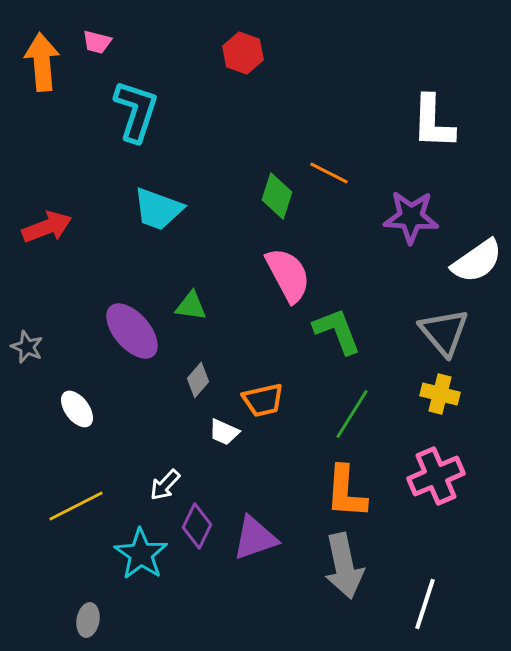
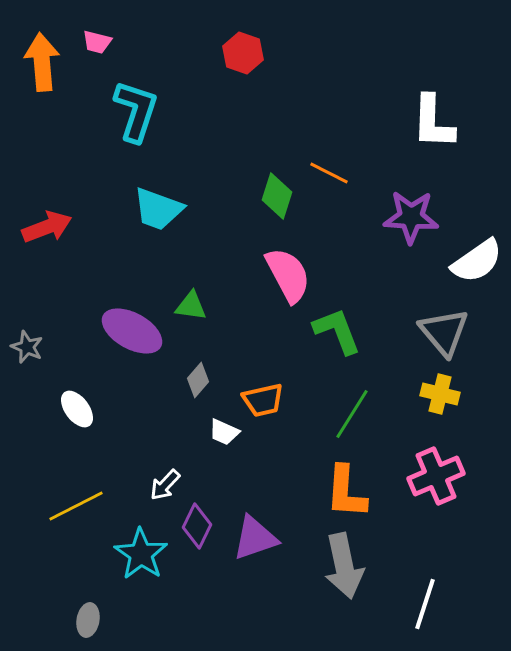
purple ellipse: rotated 20 degrees counterclockwise
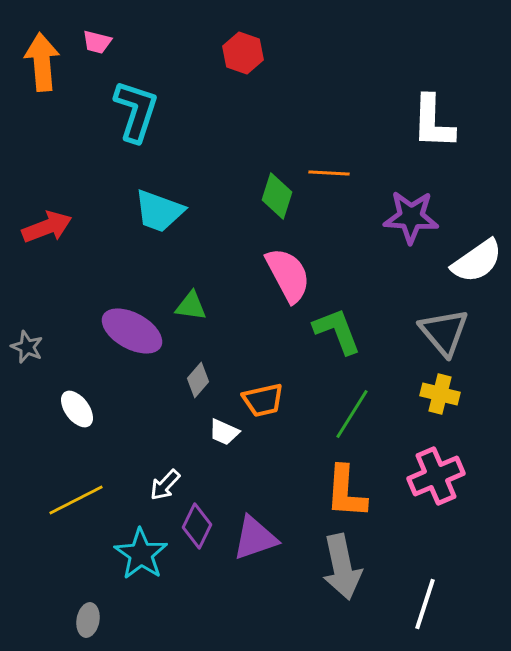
orange line: rotated 24 degrees counterclockwise
cyan trapezoid: moved 1 px right, 2 px down
yellow line: moved 6 px up
gray arrow: moved 2 px left, 1 px down
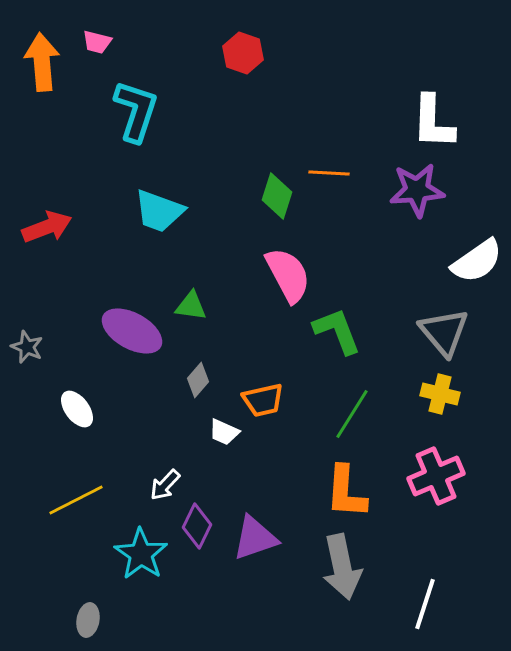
purple star: moved 6 px right, 27 px up; rotated 8 degrees counterclockwise
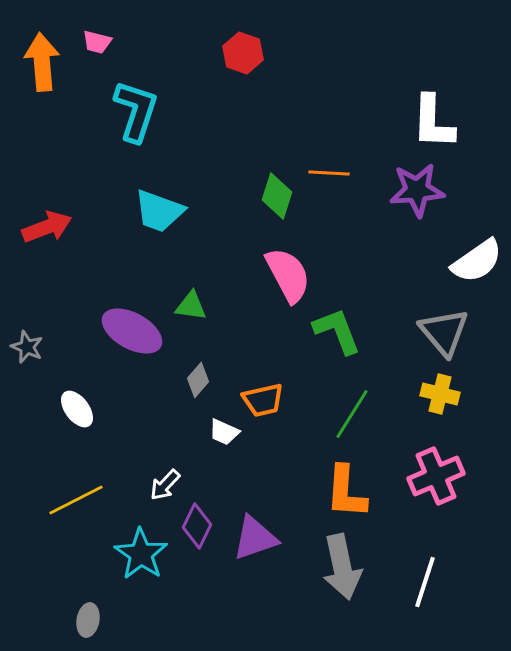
white line: moved 22 px up
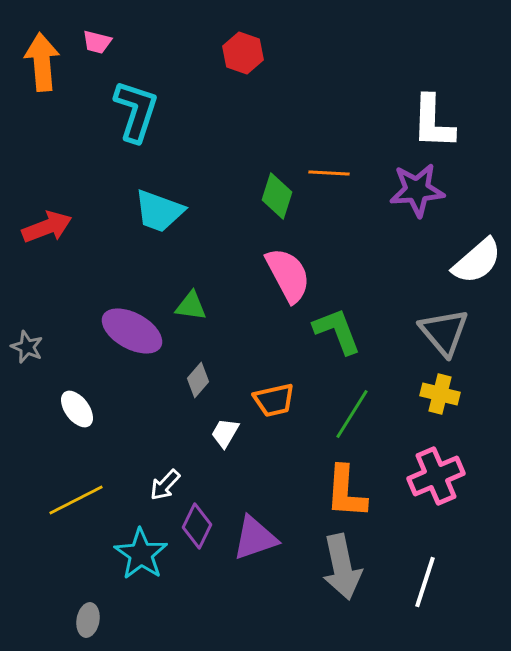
white semicircle: rotated 6 degrees counterclockwise
orange trapezoid: moved 11 px right
white trapezoid: moved 1 px right, 1 px down; rotated 96 degrees clockwise
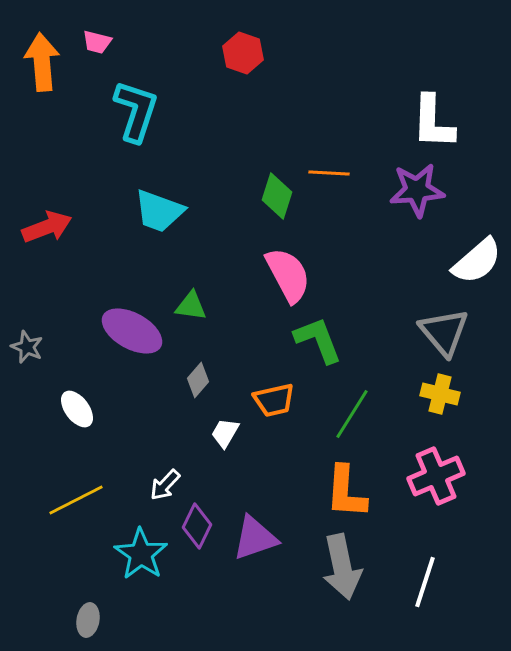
green L-shape: moved 19 px left, 9 px down
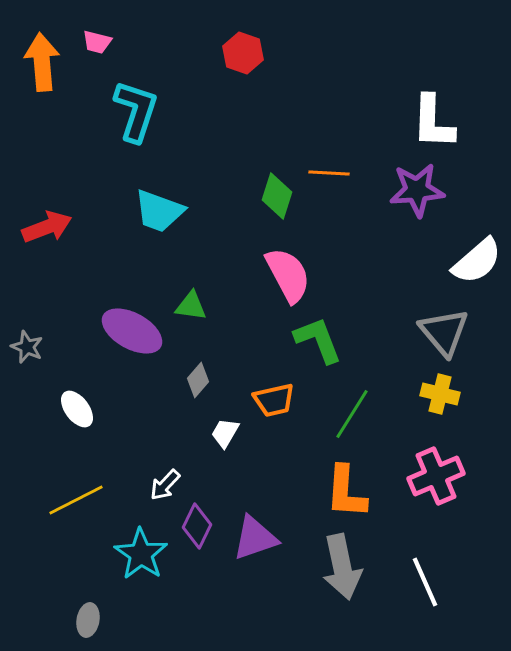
white line: rotated 42 degrees counterclockwise
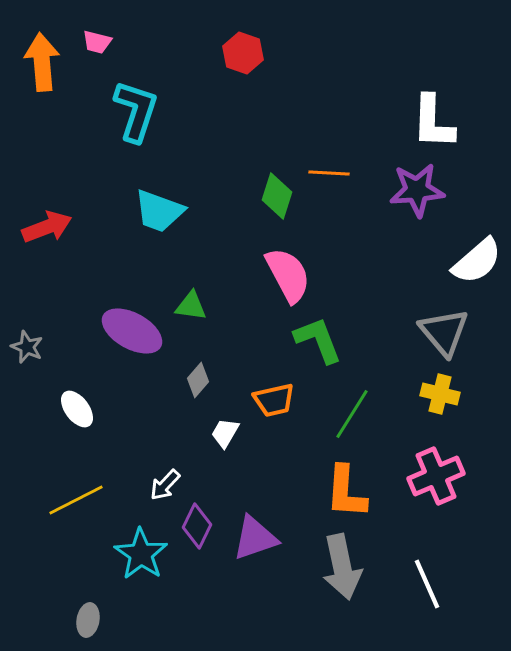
white line: moved 2 px right, 2 px down
